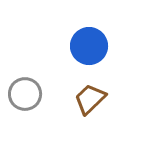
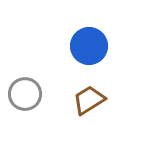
brown trapezoid: moved 1 px left, 1 px down; rotated 12 degrees clockwise
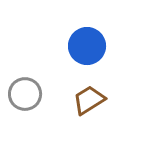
blue circle: moved 2 px left
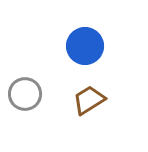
blue circle: moved 2 px left
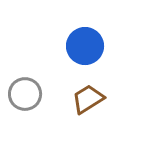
brown trapezoid: moved 1 px left, 1 px up
